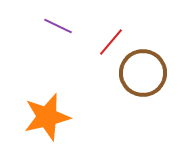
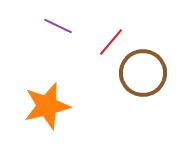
orange star: moved 11 px up
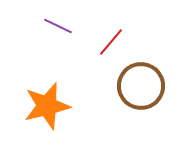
brown circle: moved 2 px left, 13 px down
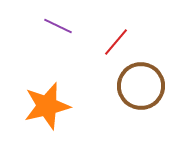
red line: moved 5 px right
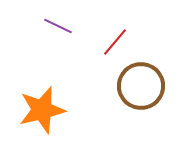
red line: moved 1 px left
orange star: moved 5 px left, 4 px down
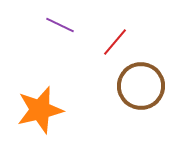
purple line: moved 2 px right, 1 px up
orange star: moved 2 px left
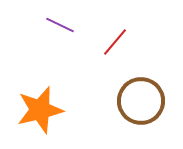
brown circle: moved 15 px down
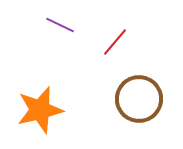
brown circle: moved 2 px left, 2 px up
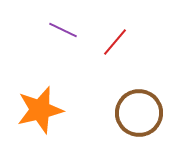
purple line: moved 3 px right, 5 px down
brown circle: moved 14 px down
